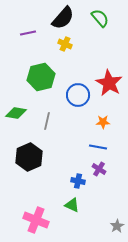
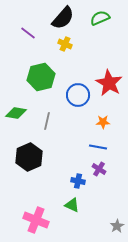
green semicircle: rotated 72 degrees counterclockwise
purple line: rotated 49 degrees clockwise
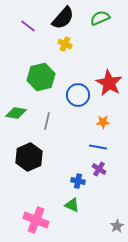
purple line: moved 7 px up
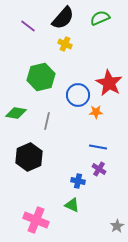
orange star: moved 7 px left, 10 px up
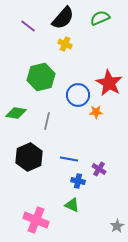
blue line: moved 29 px left, 12 px down
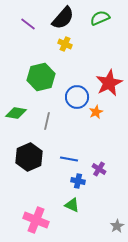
purple line: moved 2 px up
red star: rotated 16 degrees clockwise
blue circle: moved 1 px left, 2 px down
orange star: rotated 24 degrees counterclockwise
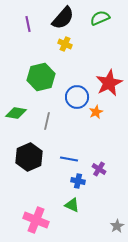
purple line: rotated 42 degrees clockwise
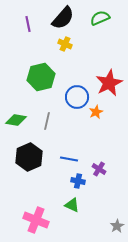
green diamond: moved 7 px down
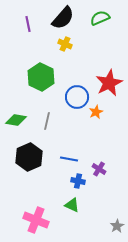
green hexagon: rotated 20 degrees counterclockwise
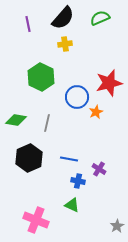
yellow cross: rotated 32 degrees counterclockwise
red star: rotated 12 degrees clockwise
gray line: moved 2 px down
black hexagon: moved 1 px down
